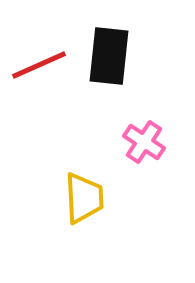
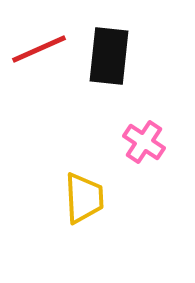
red line: moved 16 px up
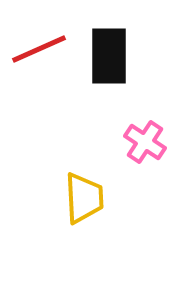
black rectangle: rotated 6 degrees counterclockwise
pink cross: moved 1 px right
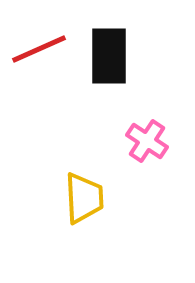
pink cross: moved 2 px right, 1 px up
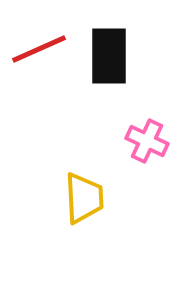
pink cross: rotated 9 degrees counterclockwise
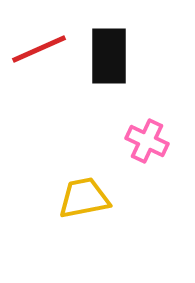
yellow trapezoid: rotated 98 degrees counterclockwise
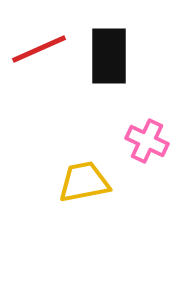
yellow trapezoid: moved 16 px up
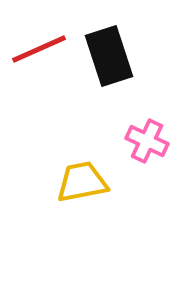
black rectangle: rotated 18 degrees counterclockwise
yellow trapezoid: moved 2 px left
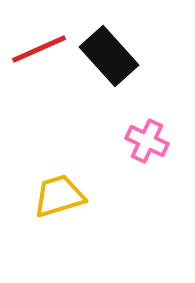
black rectangle: rotated 24 degrees counterclockwise
yellow trapezoid: moved 23 px left, 14 px down; rotated 6 degrees counterclockwise
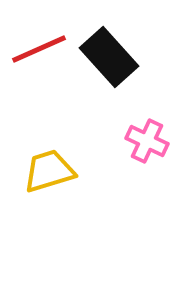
black rectangle: moved 1 px down
yellow trapezoid: moved 10 px left, 25 px up
